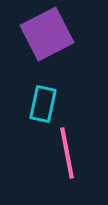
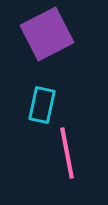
cyan rectangle: moved 1 px left, 1 px down
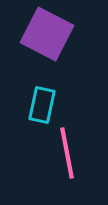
purple square: rotated 36 degrees counterclockwise
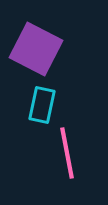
purple square: moved 11 px left, 15 px down
